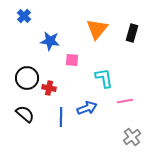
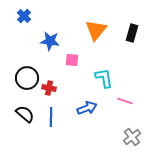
orange triangle: moved 1 px left, 1 px down
pink line: rotated 28 degrees clockwise
blue line: moved 10 px left
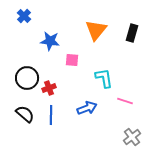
red cross: rotated 32 degrees counterclockwise
blue line: moved 2 px up
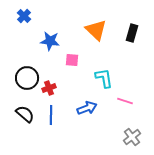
orange triangle: rotated 25 degrees counterclockwise
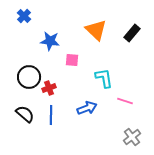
black rectangle: rotated 24 degrees clockwise
black circle: moved 2 px right, 1 px up
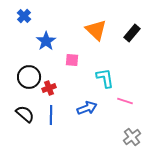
blue star: moved 4 px left; rotated 30 degrees clockwise
cyan L-shape: moved 1 px right
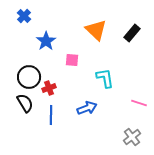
pink line: moved 14 px right, 2 px down
black semicircle: moved 11 px up; rotated 18 degrees clockwise
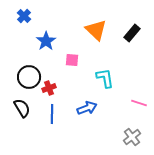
black semicircle: moved 3 px left, 5 px down
blue line: moved 1 px right, 1 px up
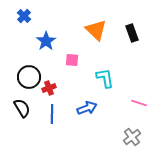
black rectangle: rotated 60 degrees counterclockwise
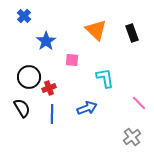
pink line: rotated 28 degrees clockwise
